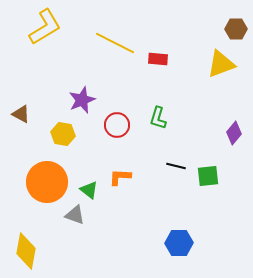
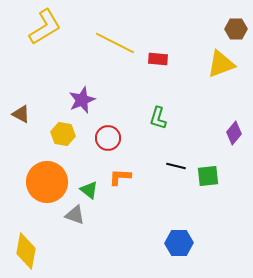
red circle: moved 9 px left, 13 px down
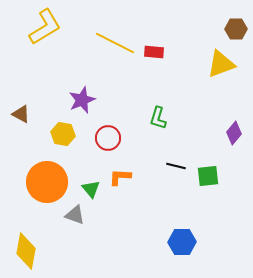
red rectangle: moved 4 px left, 7 px up
green triangle: moved 2 px right, 1 px up; rotated 12 degrees clockwise
blue hexagon: moved 3 px right, 1 px up
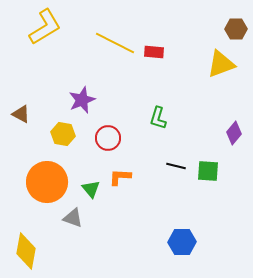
green square: moved 5 px up; rotated 10 degrees clockwise
gray triangle: moved 2 px left, 3 px down
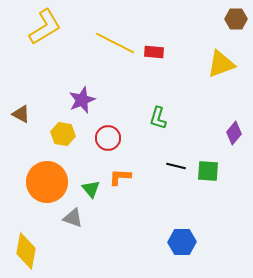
brown hexagon: moved 10 px up
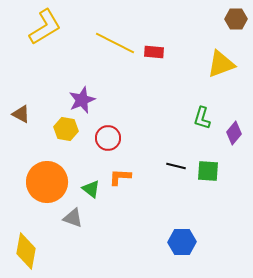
green L-shape: moved 44 px right
yellow hexagon: moved 3 px right, 5 px up
green triangle: rotated 12 degrees counterclockwise
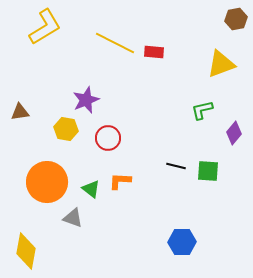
brown hexagon: rotated 10 degrees counterclockwise
purple star: moved 4 px right
brown triangle: moved 1 px left, 2 px up; rotated 36 degrees counterclockwise
green L-shape: moved 8 px up; rotated 60 degrees clockwise
orange L-shape: moved 4 px down
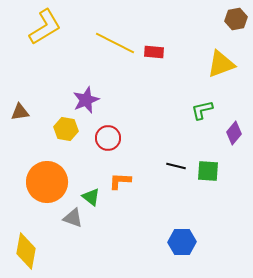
green triangle: moved 8 px down
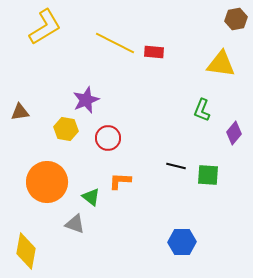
yellow triangle: rotated 28 degrees clockwise
green L-shape: rotated 55 degrees counterclockwise
green square: moved 4 px down
gray triangle: moved 2 px right, 6 px down
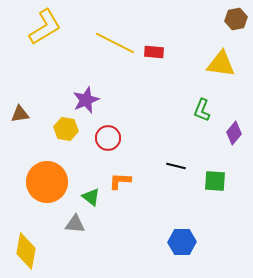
brown triangle: moved 2 px down
green square: moved 7 px right, 6 px down
gray triangle: rotated 15 degrees counterclockwise
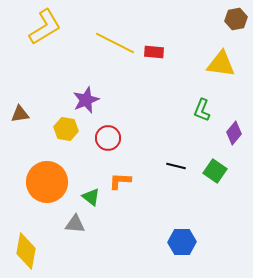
green square: moved 10 px up; rotated 30 degrees clockwise
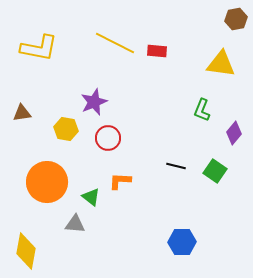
yellow L-shape: moved 6 px left, 21 px down; rotated 42 degrees clockwise
red rectangle: moved 3 px right, 1 px up
purple star: moved 8 px right, 2 px down
brown triangle: moved 2 px right, 1 px up
